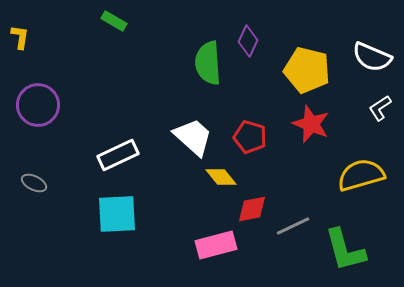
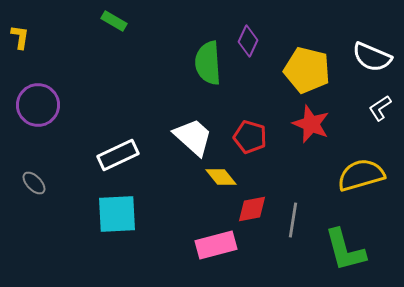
gray ellipse: rotated 20 degrees clockwise
gray line: moved 6 px up; rotated 56 degrees counterclockwise
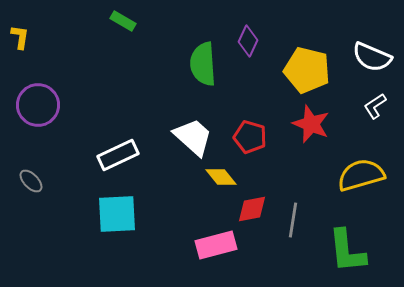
green rectangle: moved 9 px right
green semicircle: moved 5 px left, 1 px down
white L-shape: moved 5 px left, 2 px up
gray ellipse: moved 3 px left, 2 px up
green L-shape: moved 2 px right, 1 px down; rotated 9 degrees clockwise
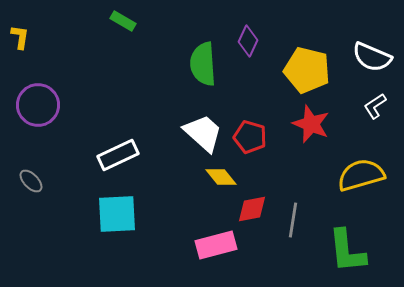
white trapezoid: moved 10 px right, 4 px up
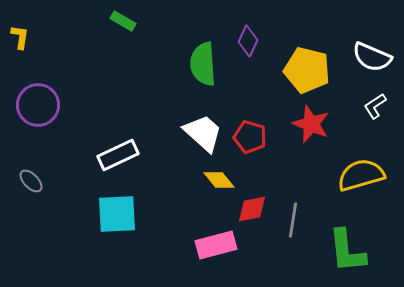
yellow diamond: moved 2 px left, 3 px down
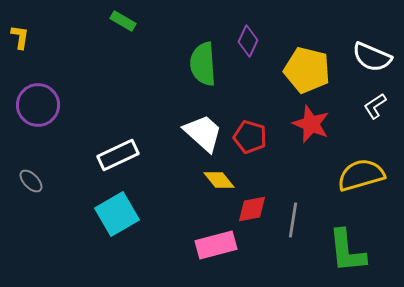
cyan square: rotated 27 degrees counterclockwise
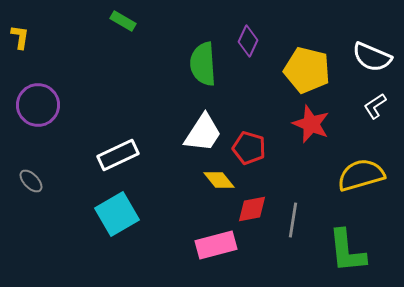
white trapezoid: rotated 81 degrees clockwise
red pentagon: moved 1 px left, 11 px down
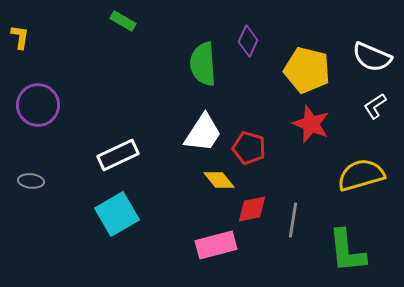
gray ellipse: rotated 40 degrees counterclockwise
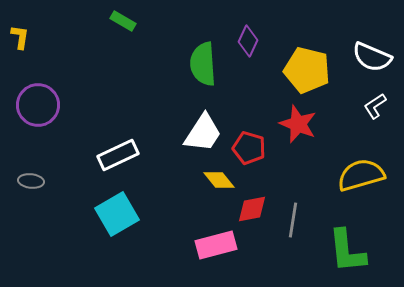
red star: moved 13 px left
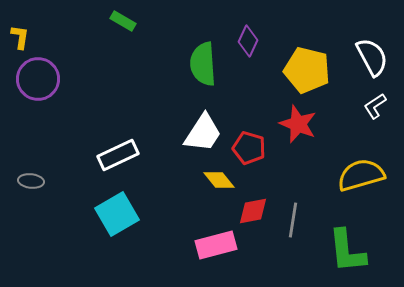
white semicircle: rotated 141 degrees counterclockwise
purple circle: moved 26 px up
red diamond: moved 1 px right, 2 px down
